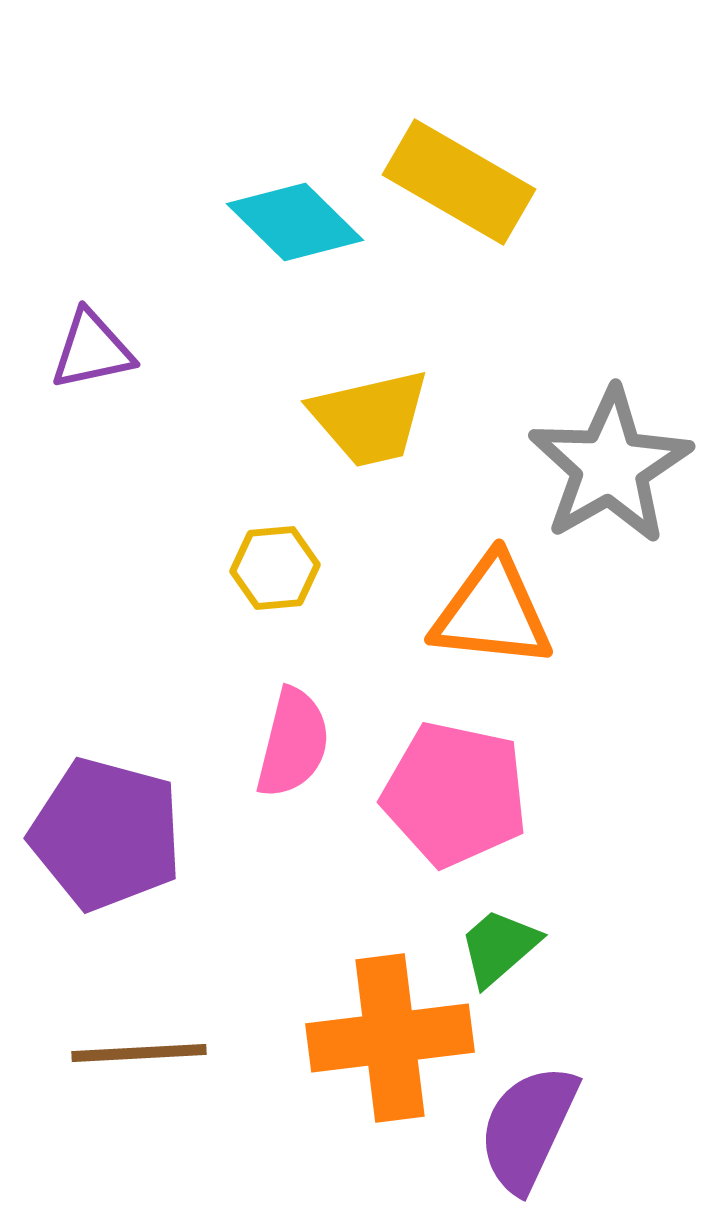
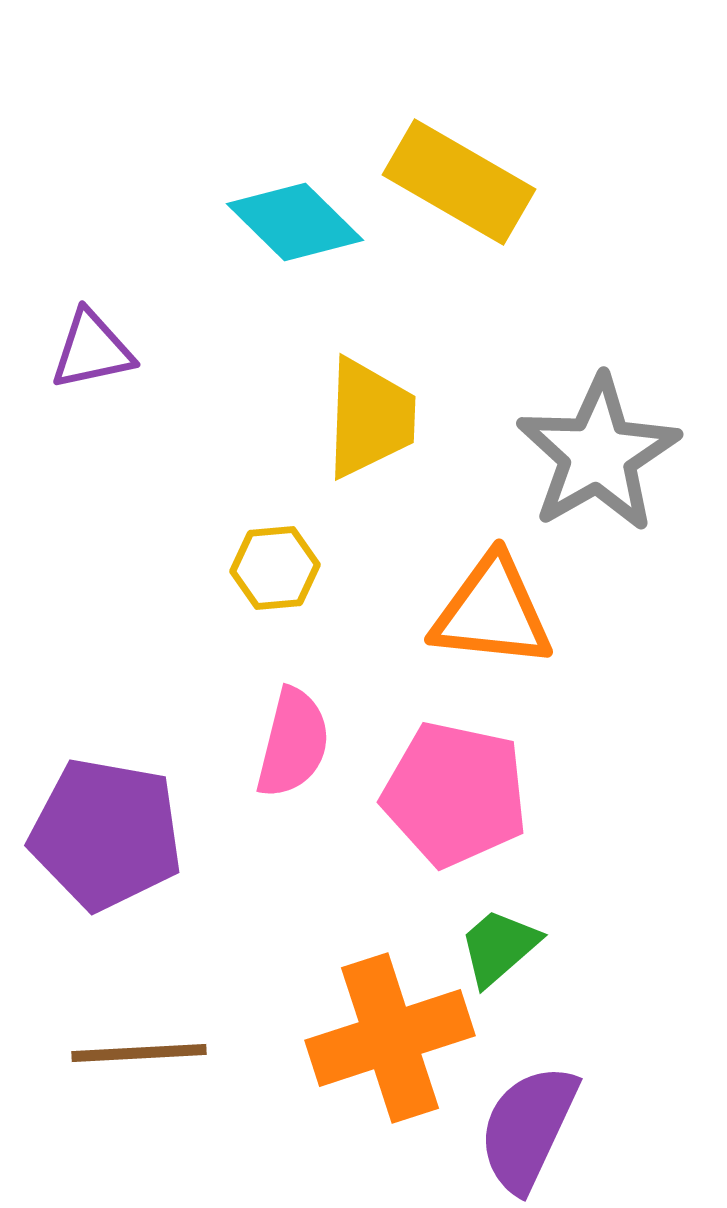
yellow trapezoid: rotated 75 degrees counterclockwise
gray star: moved 12 px left, 12 px up
purple pentagon: rotated 5 degrees counterclockwise
orange cross: rotated 11 degrees counterclockwise
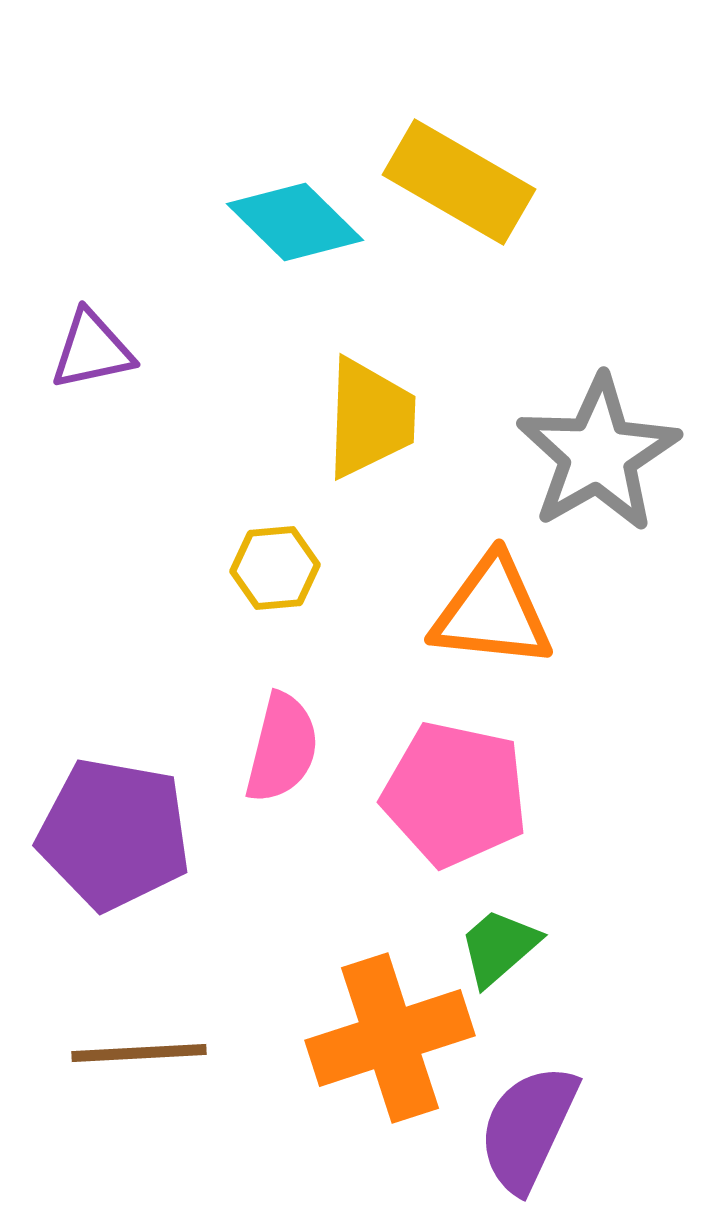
pink semicircle: moved 11 px left, 5 px down
purple pentagon: moved 8 px right
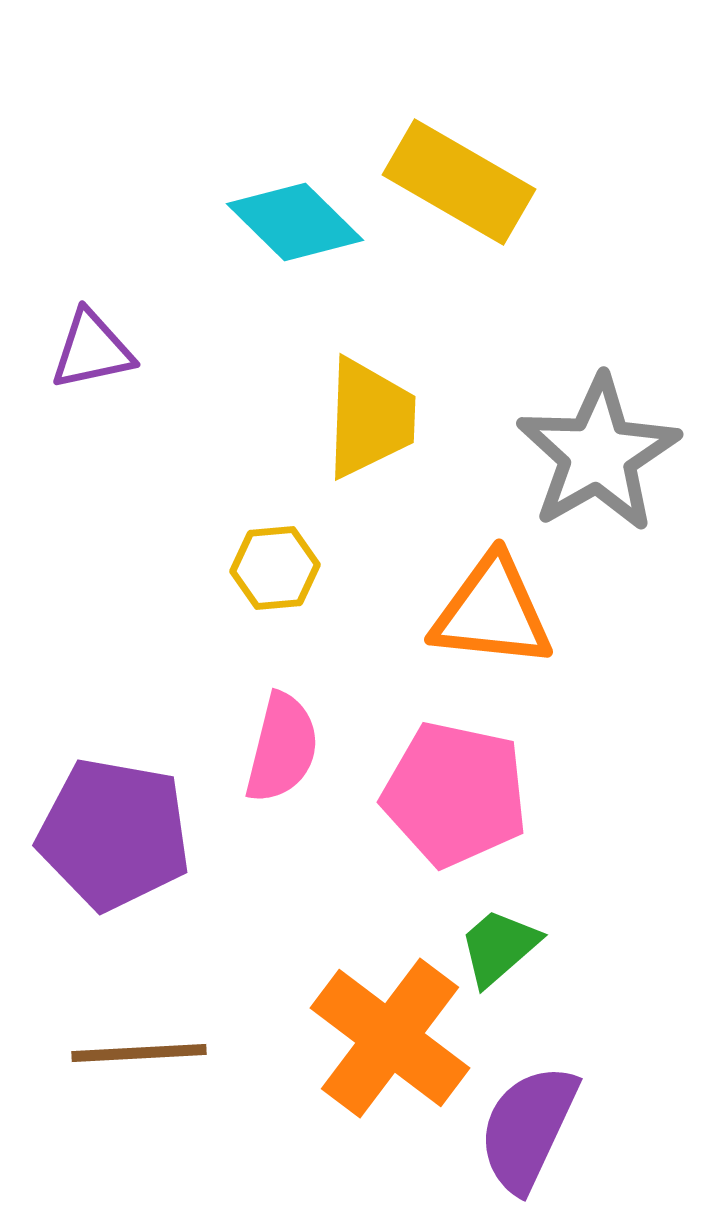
orange cross: rotated 35 degrees counterclockwise
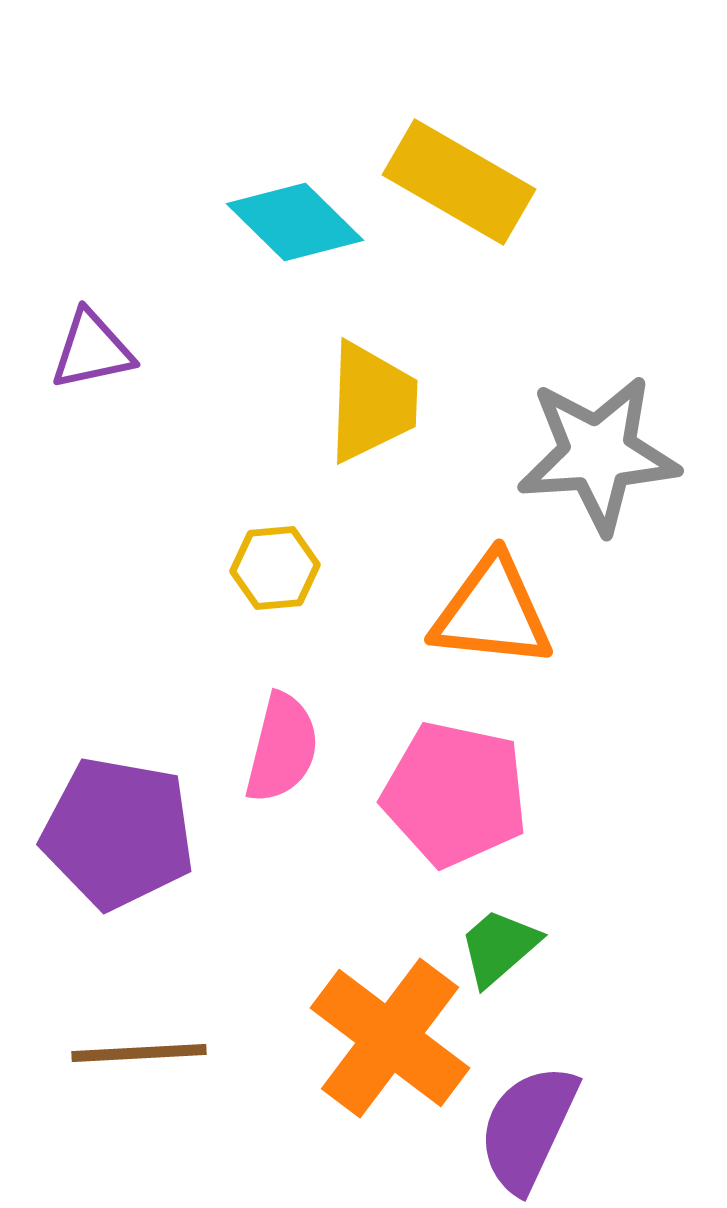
yellow trapezoid: moved 2 px right, 16 px up
gray star: rotated 26 degrees clockwise
purple pentagon: moved 4 px right, 1 px up
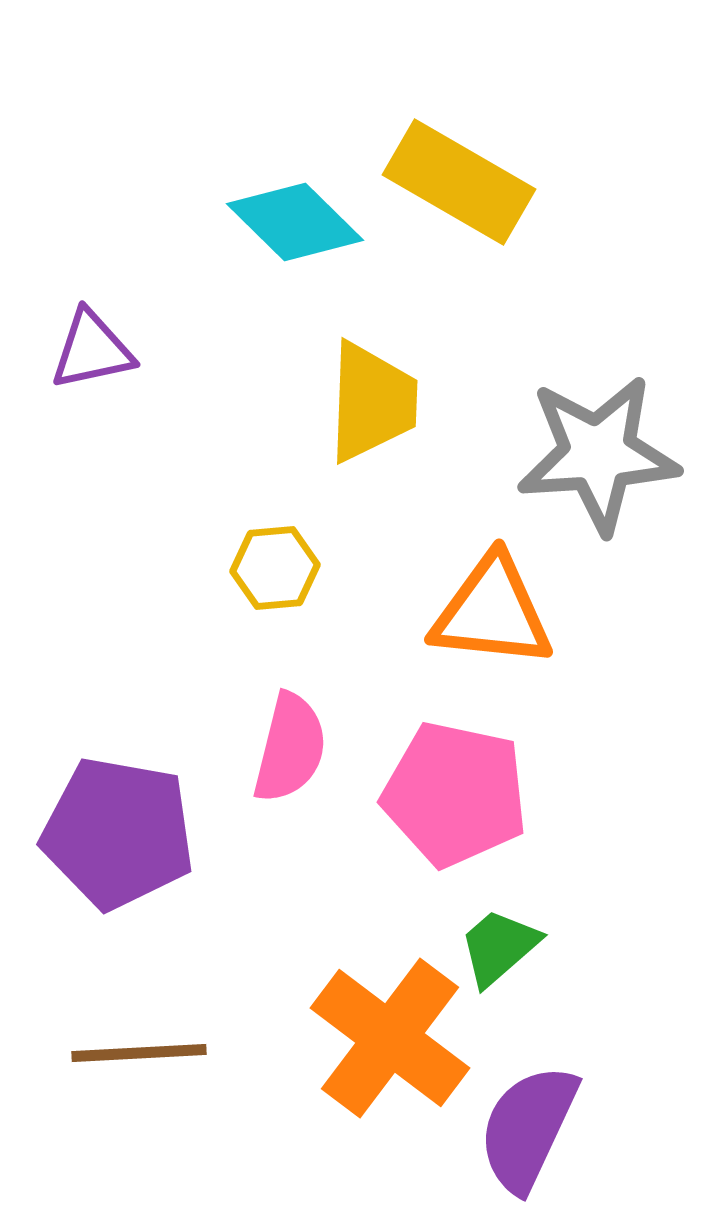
pink semicircle: moved 8 px right
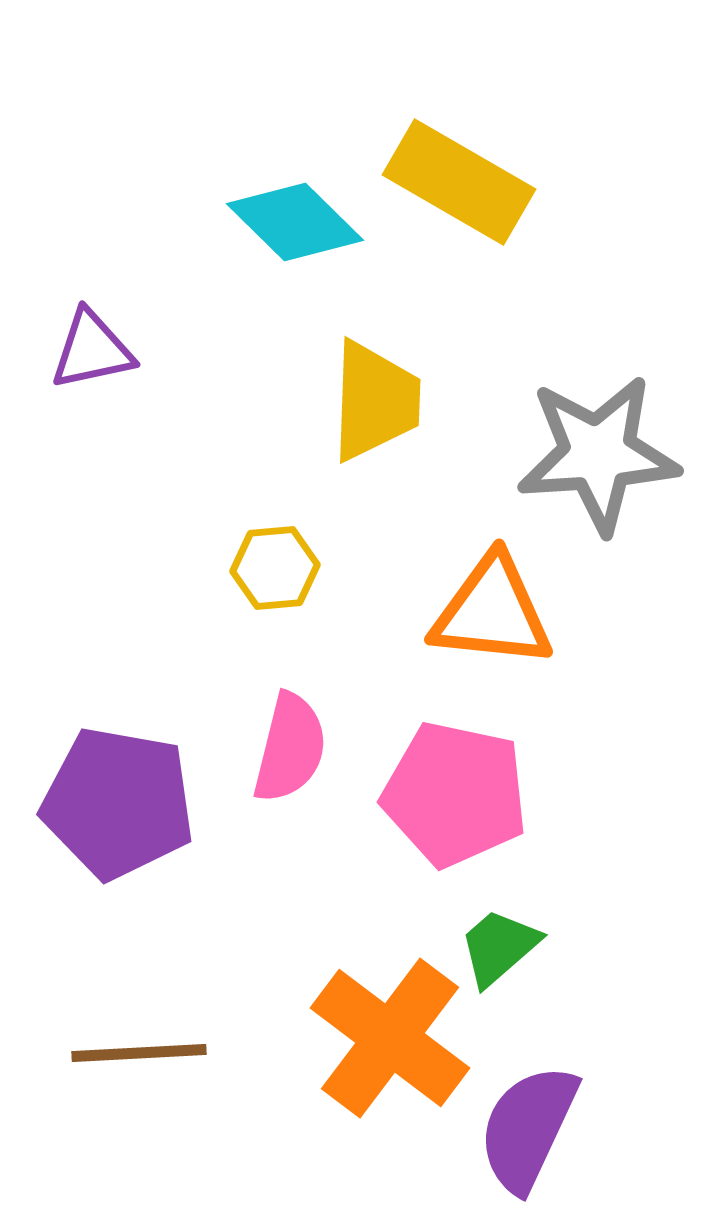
yellow trapezoid: moved 3 px right, 1 px up
purple pentagon: moved 30 px up
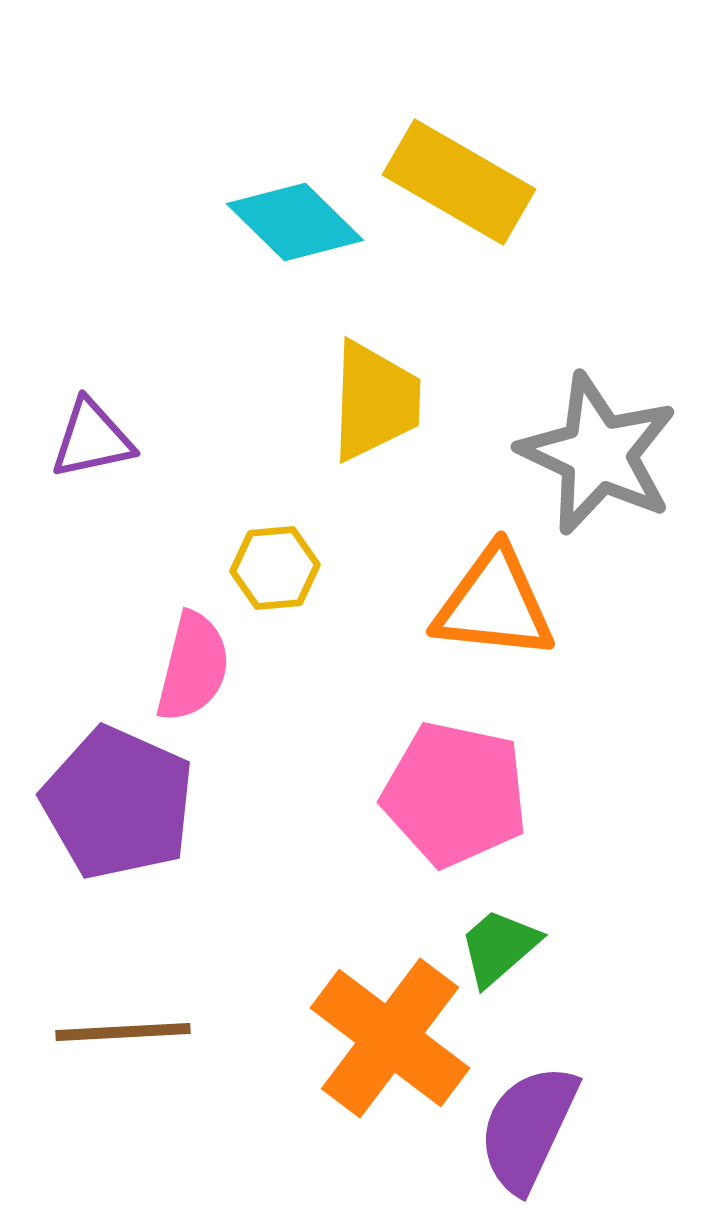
purple triangle: moved 89 px down
gray star: rotated 29 degrees clockwise
orange triangle: moved 2 px right, 8 px up
pink semicircle: moved 97 px left, 81 px up
purple pentagon: rotated 14 degrees clockwise
brown line: moved 16 px left, 21 px up
